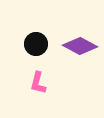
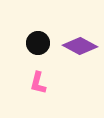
black circle: moved 2 px right, 1 px up
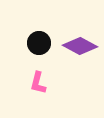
black circle: moved 1 px right
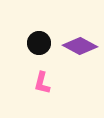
pink L-shape: moved 4 px right
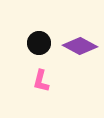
pink L-shape: moved 1 px left, 2 px up
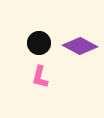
pink L-shape: moved 1 px left, 4 px up
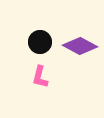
black circle: moved 1 px right, 1 px up
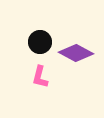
purple diamond: moved 4 px left, 7 px down
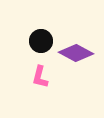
black circle: moved 1 px right, 1 px up
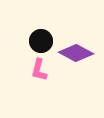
pink L-shape: moved 1 px left, 7 px up
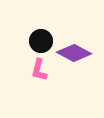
purple diamond: moved 2 px left
